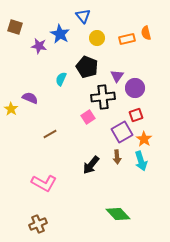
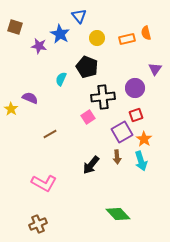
blue triangle: moved 4 px left
purple triangle: moved 38 px right, 7 px up
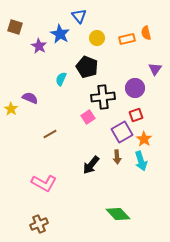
purple star: rotated 21 degrees clockwise
brown cross: moved 1 px right
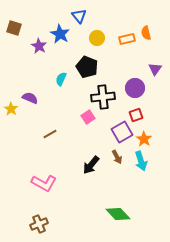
brown square: moved 1 px left, 1 px down
brown arrow: rotated 24 degrees counterclockwise
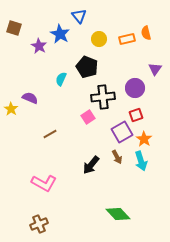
yellow circle: moved 2 px right, 1 px down
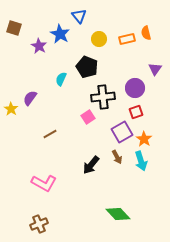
purple semicircle: rotated 77 degrees counterclockwise
red square: moved 3 px up
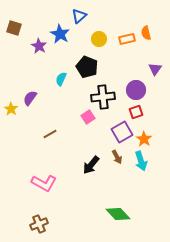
blue triangle: rotated 28 degrees clockwise
purple circle: moved 1 px right, 2 px down
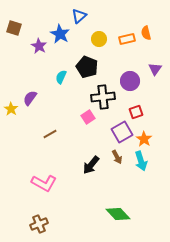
cyan semicircle: moved 2 px up
purple circle: moved 6 px left, 9 px up
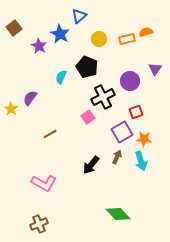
brown square: rotated 35 degrees clockwise
orange semicircle: moved 1 px up; rotated 88 degrees clockwise
black cross: rotated 20 degrees counterclockwise
orange star: rotated 28 degrees counterclockwise
brown arrow: rotated 128 degrees counterclockwise
